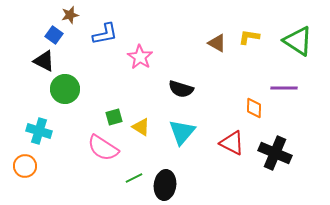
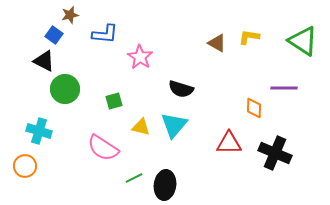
blue L-shape: rotated 16 degrees clockwise
green triangle: moved 5 px right
green square: moved 16 px up
yellow triangle: rotated 18 degrees counterclockwise
cyan triangle: moved 8 px left, 7 px up
red triangle: moved 3 px left; rotated 28 degrees counterclockwise
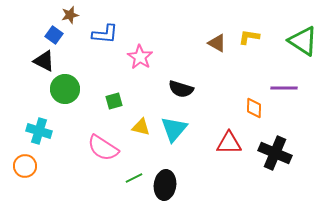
cyan triangle: moved 4 px down
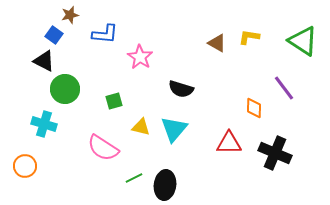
purple line: rotated 52 degrees clockwise
cyan cross: moved 5 px right, 7 px up
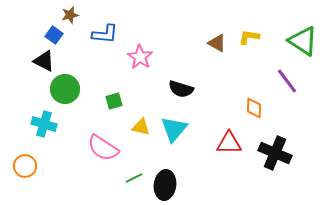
purple line: moved 3 px right, 7 px up
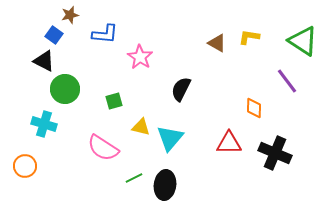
black semicircle: rotated 100 degrees clockwise
cyan triangle: moved 4 px left, 9 px down
